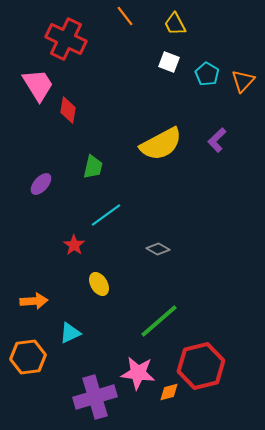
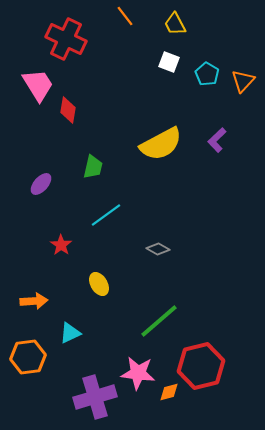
red star: moved 13 px left
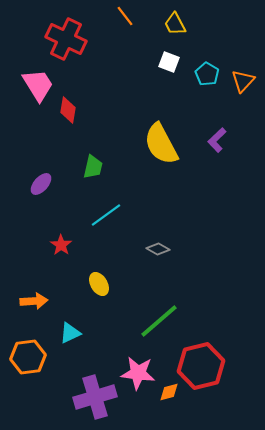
yellow semicircle: rotated 90 degrees clockwise
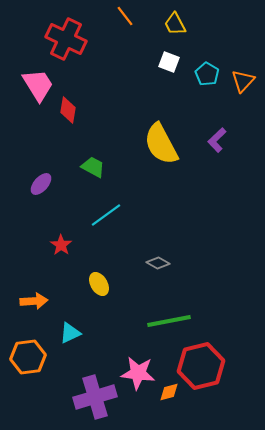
green trapezoid: rotated 75 degrees counterclockwise
gray diamond: moved 14 px down
green line: moved 10 px right; rotated 30 degrees clockwise
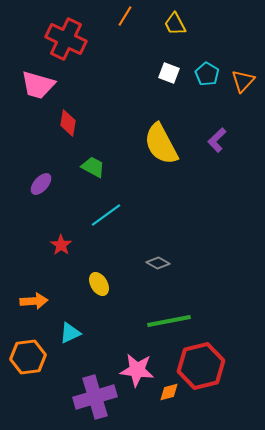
orange line: rotated 70 degrees clockwise
white square: moved 11 px down
pink trapezoid: rotated 138 degrees clockwise
red diamond: moved 13 px down
pink star: moved 1 px left, 3 px up
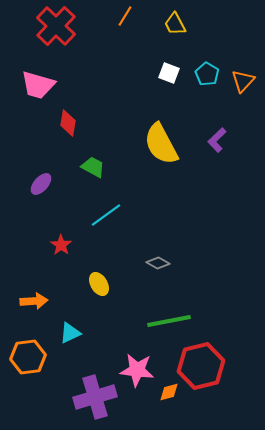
red cross: moved 10 px left, 13 px up; rotated 18 degrees clockwise
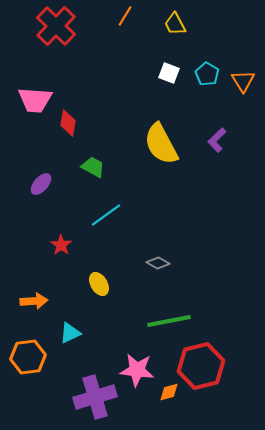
orange triangle: rotated 15 degrees counterclockwise
pink trapezoid: moved 3 px left, 15 px down; rotated 12 degrees counterclockwise
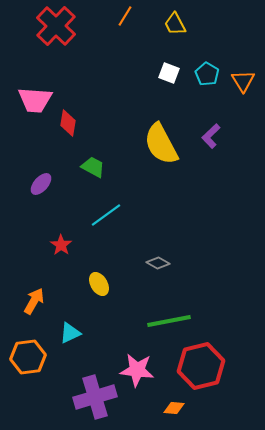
purple L-shape: moved 6 px left, 4 px up
orange arrow: rotated 56 degrees counterclockwise
orange diamond: moved 5 px right, 16 px down; rotated 20 degrees clockwise
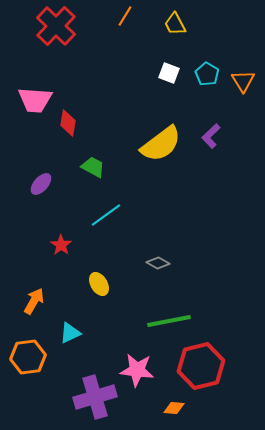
yellow semicircle: rotated 99 degrees counterclockwise
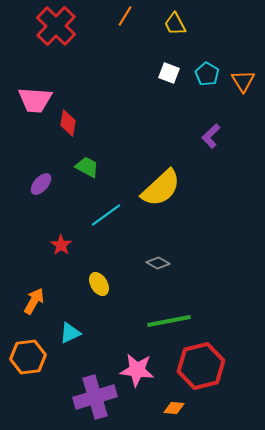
yellow semicircle: moved 44 px down; rotated 6 degrees counterclockwise
green trapezoid: moved 6 px left
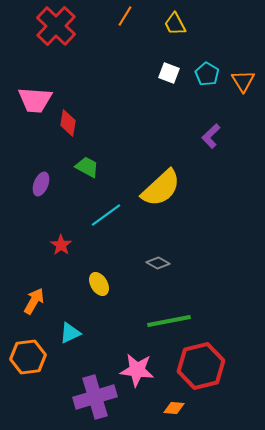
purple ellipse: rotated 20 degrees counterclockwise
